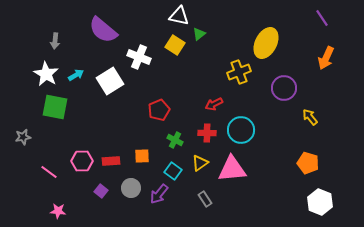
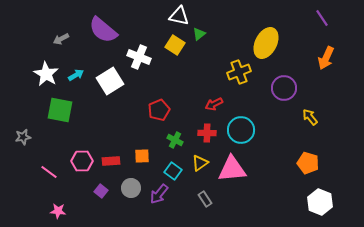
gray arrow: moved 6 px right, 2 px up; rotated 56 degrees clockwise
green square: moved 5 px right, 3 px down
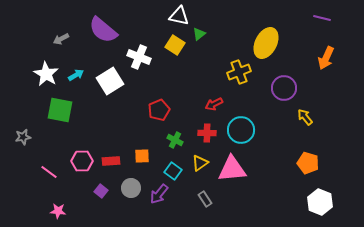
purple line: rotated 42 degrees counterclockwise
yellow arrow: moved 5 px left
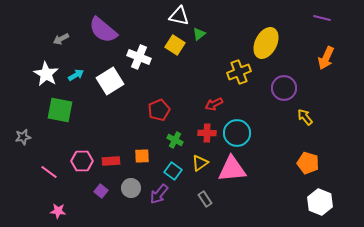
cyan circle: moved 4 px left, 3 px down
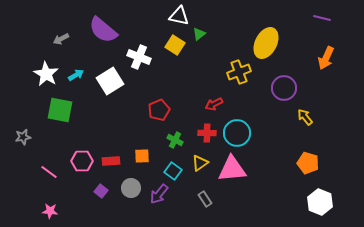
pink star: moved 8 px left
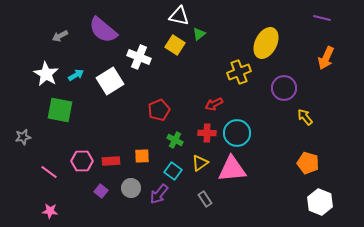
gray arrow: moved 1 px left, 3 px up
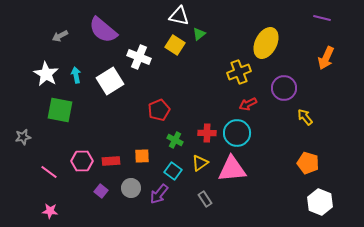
cyan arrow: rotated 70 degrees counterclockwise
red arrow: moved 34 px right
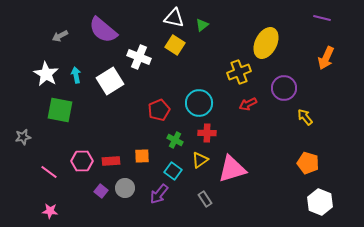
white triangle: moved 5 px left, 2 px down
green triangle: moved 3 px right, 9 px up
cyan circle: moved 38 px left, 30 px up
yellow triangle: moved 3 px up
pink triangle: rotated 12 degrees counterclockwise
gray circle: moved 6 px left
